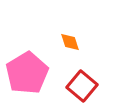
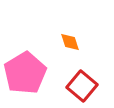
pink pentagon: moved 2 px left
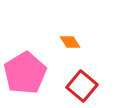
orange diamond: rotated 15 degrees counterclockwise
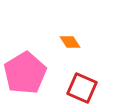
red square: moved 2 px down; rotated 16 degrees counterclockwise
